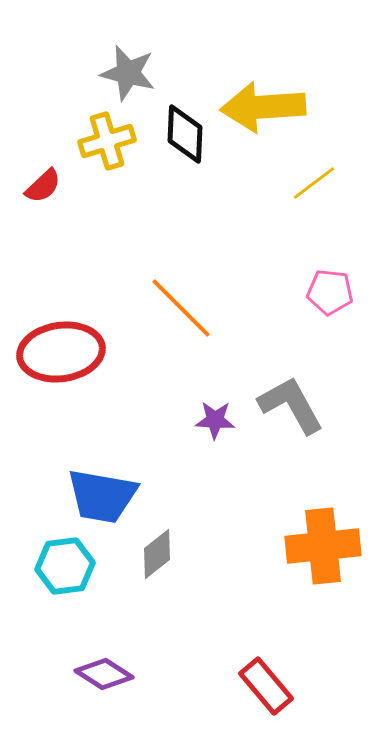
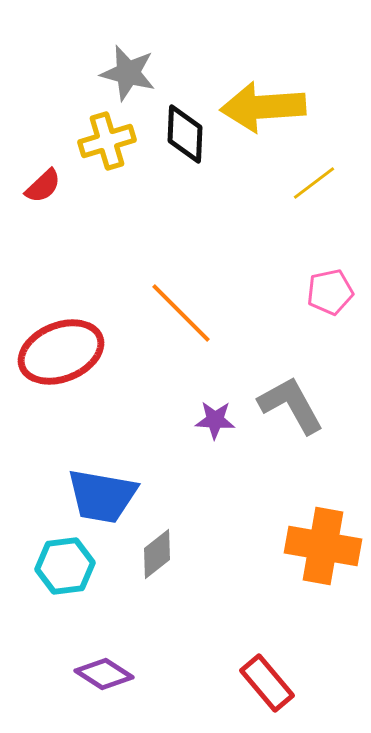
pink pentagon: rotated 18 degrees counterclockwise
orange line: moved 5 px down
red ellipse: rotated 14 degrees counterclockwise
orange cross: rotated 16 degrees clockwise
red rectangle: moved 1 px right, 3 px up
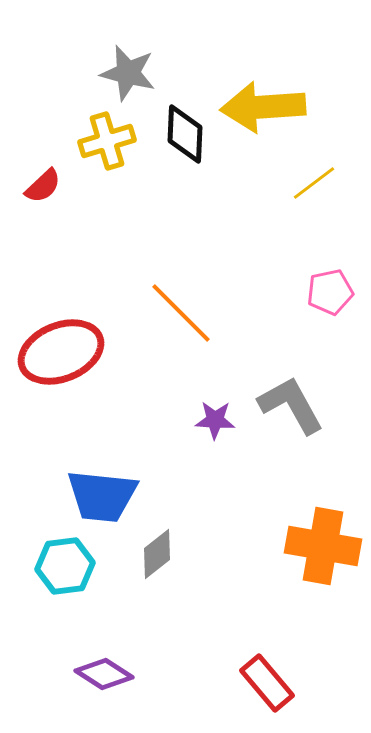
blue trapezoid: rotated 4 degrees counterclockwise
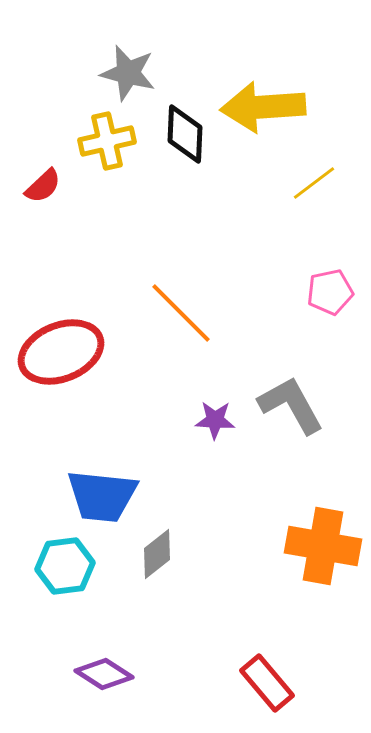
yellow cross: rotated 4 degrees clockwise
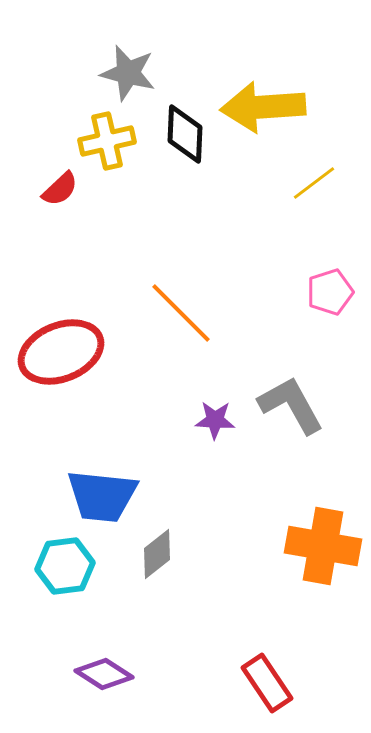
red semicircle: moved 17 px right, 3 px down
pink pentagon: rotated 6 degrees counterclockwise
red rectangle: rotated 6 degrees clockwise
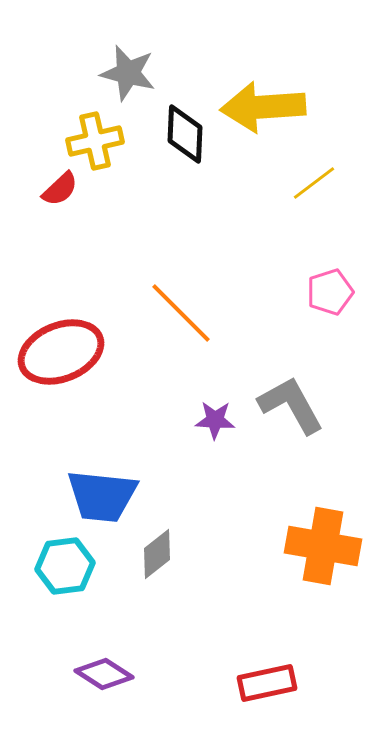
yellow cross: moved 12 px left
red rectangle: rotated 68 degrees counterclockwise
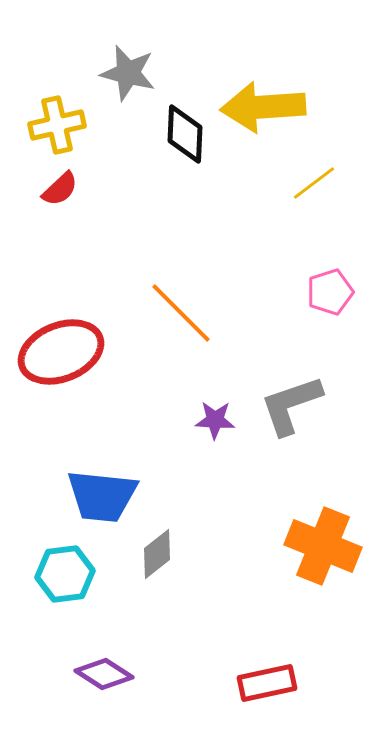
yellow cross: moved 38 px left, 16 px up
gray L-shape: rotated 80 degrees counterclockwise
orange cross: rotated 12 degrees clockwise
cyan hexagon: moved 8 px down
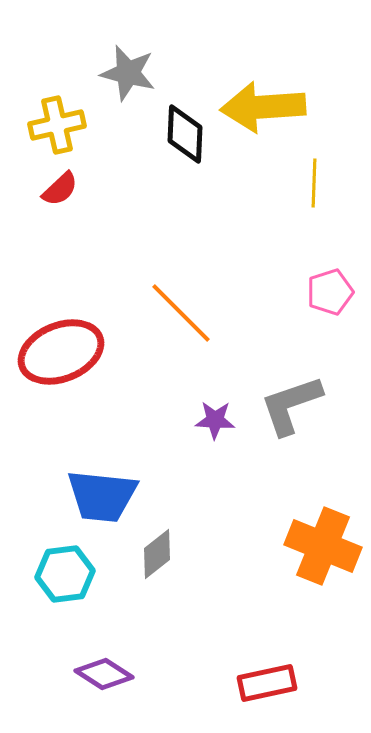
yellow line: rotated 51 degrees counterclockwise
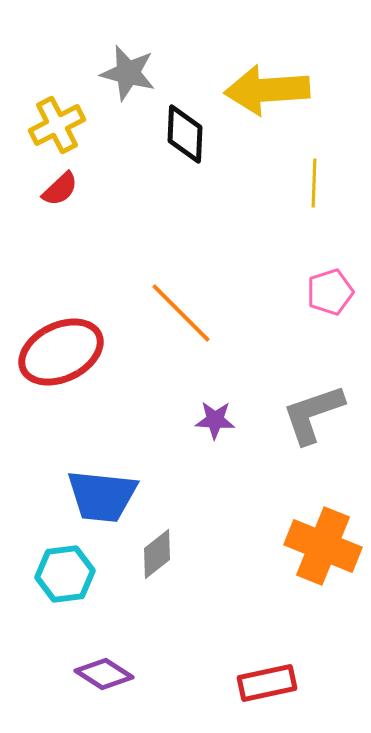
yellow arrow: moved 4 px right, 17 px up
yellow cross: rotated 14 degrees counterclockwise
red ellipse: rotated 4 degrees counterclockwise
gray L-shape: moved 22 px right, 9 px down
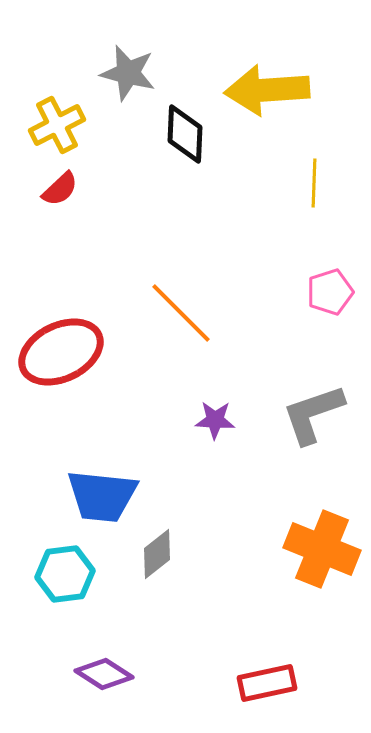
orange cross: moved 1 px left, 3 px down
